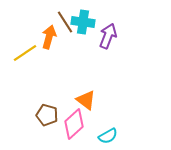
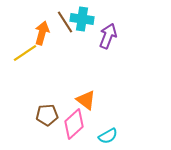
cyan cross: moved 1 px left, 3 px up
orange arrow: moved 7 px left, 4 px up
brown pentagon: rotated 20 degrees counterclockwise
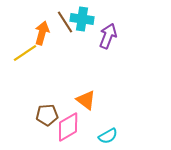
pink diamond: moved 6 px left, 3 px down; rotated 12 degrees clockwise
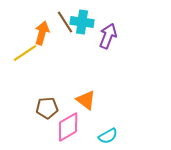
cyan cross: moved 3 px down
brown pentagon: moved 7 px up
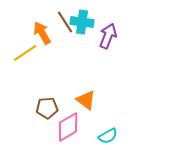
orange arrow: rotated 45 degrees counterclockwise
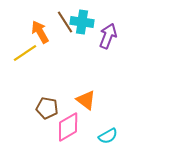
orange arrow: moved 2 px left, 1 px up
brown pentagon: rotated 15 degrees clockwise
